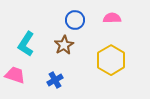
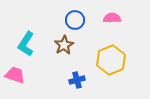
yellow hexagon: rotated 8 degrees clockwise
blue cross: moved 22 px right; rotated 14 degrees clockwise
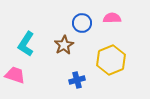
blue circle: moved 7 px right, 3 px down
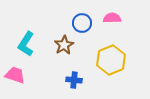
blue cross: moved 3 px left; rotated 21 degrees clockwise
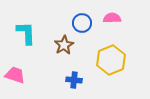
cyan L-shape: moved 11 px up; rotated 145 degrees clockwise
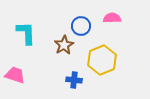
blue circle: moved 1 px left, 3 px down
yellow hexagon: moved 9 px left
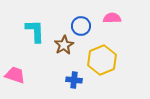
cyan L-shape: moved 9 px right, 2 px up
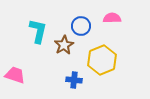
cyan L-shape: moved 3 px right; rotated 15 degrees clockwise
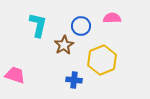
cyan L-shape: moved 6 px up
